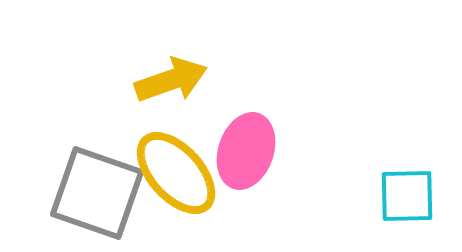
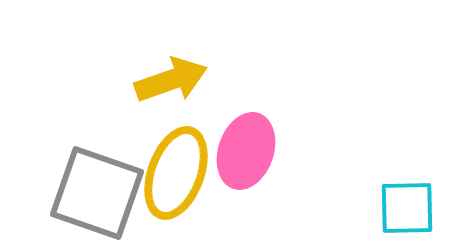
yellow ellipse: rotated 62 degrees clockwise
cyan square: moved 12 px down
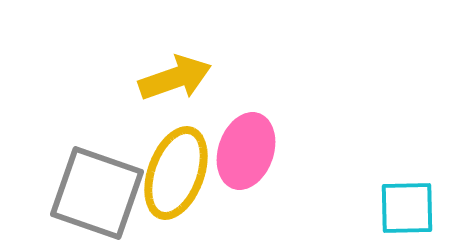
yellow arrow: moved 4 px right, 2 px up
